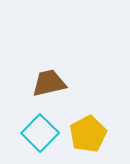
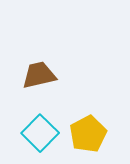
brown trapezoid: moved 10 px left, 8 px up
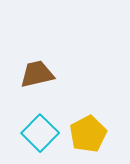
brown trapezoid: moved 2 px left, 1 px up
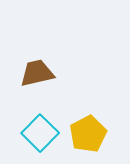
brown trapezoid: moved 1 px up
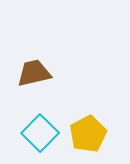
brown trapezoid: moved 3 px left
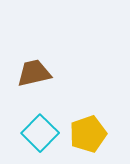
yellow pentagon: rotated 9 degrees clockwise
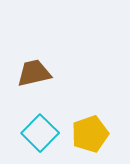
yellow pentagon: moved 2 px right
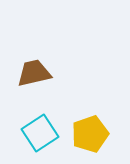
cyan square: rotated 12 degrees clockwise
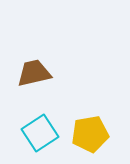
yellow pentagon: rotated 9 degrees clockwise
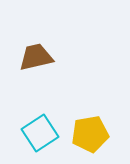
brown trapezoid: moved 2 px right, 16 px up
